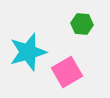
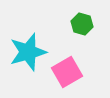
green hexagon: rotated 10 degrees clockwise
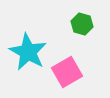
cyan star: rotated 27 degrees counterclockwise
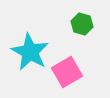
cyan star: moved 2 px right
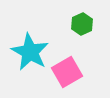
green hexagon: rotated 20 degrees clockwise
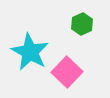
pink square: rotated 16 degrees counterclockwise
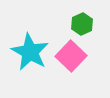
pink square: moved 4 px right, 16 px up
